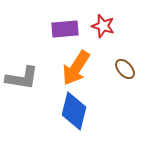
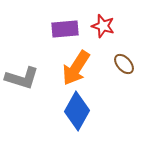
brown ellipse: moved 1 px left, 5 px up
gray L-shape: rotated 8 degrees clockwise
blue diamond: moved 3 px right; rotated 15 degrees clockwise
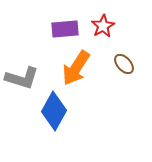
red star: rotated 25 degrees clockwise
blue diamond: moved 23 px left
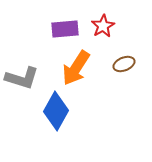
brown ellipse: rotated 70 degrees counterclockwise
blue diamond: moved 2 px right
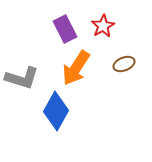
purple rectangle: rotated 68 degrees clockwise
